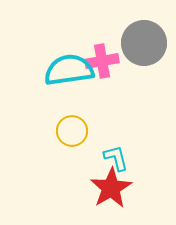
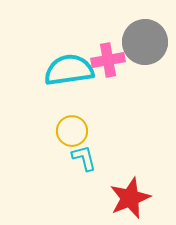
gray circle: moved 1 px right, 1 px up
pink cross: moved 6 px right, 1 px up
cyan L-shape: moved 32 px left
red star: moved 19 px right, 10 px down; rotated 9 degrees clockwise
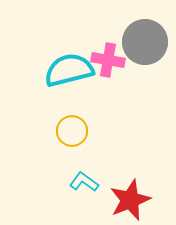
pink cross: rotated 20 degrees clockwise
cyan semicircle: rotated 6 degrees counterclockwise
cyan L-shape: moved 24 px down; rotated 40 degrees counterclockwise
red star: moved 2 px down
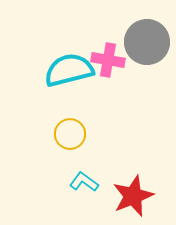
gray circle: moved 2 px right
yellow circle: moved 2 px left, 3 px down
red star: moved 3 px right, 4 px up
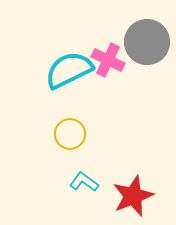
pink cross: rotated 16 degrees clockwise
cyan semicircle: rotated 12 degrees counterclockwise
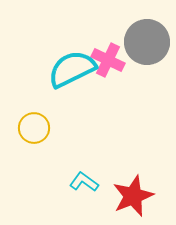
cyan semicircle: moved 3 px right, 1 px up
yellow circle: moved 36 px left, 6 px up
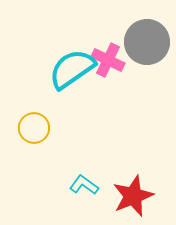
cyan semicircle: rotated 9 degrees counterclockwise
cyan L-shape: moved 3 px down
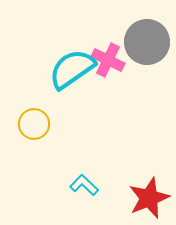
yellow circle: moved 4 px up
cyan L-shape: rotated 8 degrees clockwise
red star: moved 16 px right, 2 px down
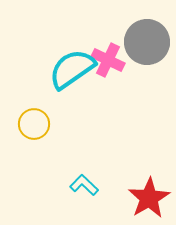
red star: rotated 9 degrees counterclockwise
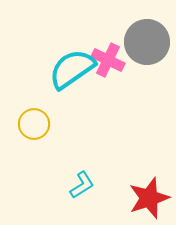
cyan L-shape: moved 2 px left; rotated 104 degrees clockwise
red star: rotated 12 degrees clockwise
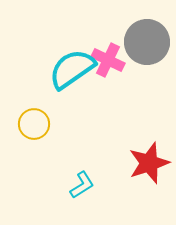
red star: moved 35 px up
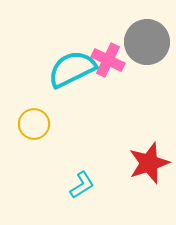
cyan semicircle: rotated 9 degrees clockwise
